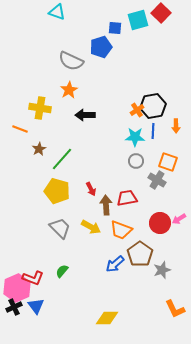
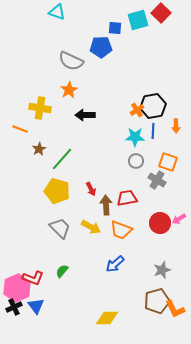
blue pentagon: rotated 15 degrees clockwise
brown pentagon: moved 17 px right, 47 px down; rotated 20 degrees clockwise
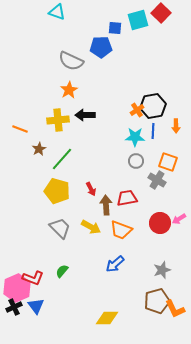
yellow cross: moved 18 px right, 12 px down; rotated 15 degrees counterclockwise
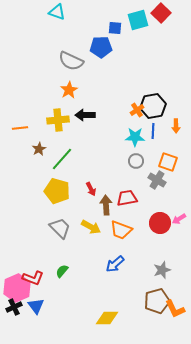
orange line: moved 1 px up; rotated 28 degrees counterclockwise
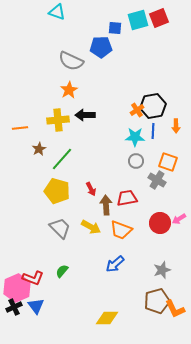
red square: moved 2 px left, 5 px down; rotated 24 degrees clockwise
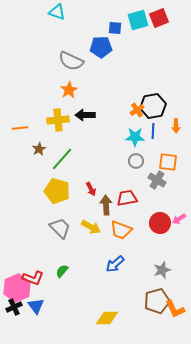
orange square: rotated 12 degrees counterclockwise
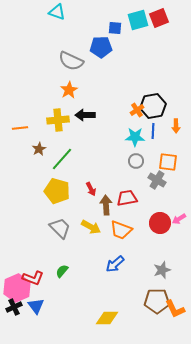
brown pentagon: rotated 15 degrees clockwise
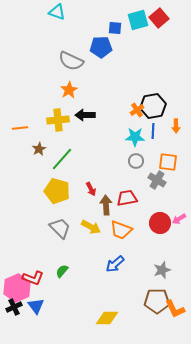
red square: rotated 18 degrees counterclockwise
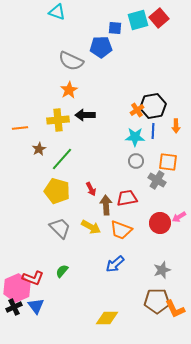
pink arrow: moved 2 px up
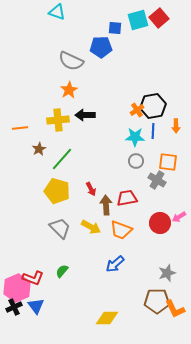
gray star: moved 5 px right, 3 px down
